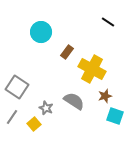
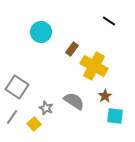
black line: moved 1 px right, 1 px up
brown rectangle: moved 5 px right, 3 px up
yellow cross: moved 2 px right, 3 px up
brown star: rotated 16 degrees counterclockwise
cyan square: rotated 12 degrees counterclockwise
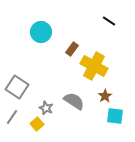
yellow square: moved 3 px right
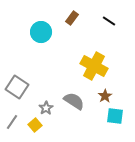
brown rectangle: moved 31 px up
gray star: rotated 16 degrees clockwise
gray line: moved 5 px down
yellow square: moved 2 px left, 1 px down
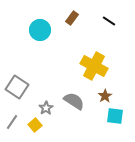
cyan circle: moved 1 px left, 2 px up
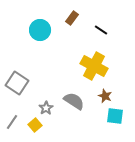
black line: moved 8 px left, 9 px down
gray square: moved 4 px up
brown star: rotated 16 degrees counterclockwise
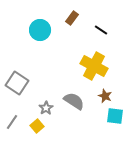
yellow square: moved 2 px right, 1 px down
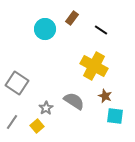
cyan circle: moved 5 px right, 1 px up
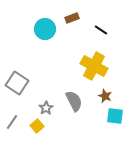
brown rectangle: rotated 32 degrees clockwise
gray semicircle: rotated 30 degrees clockwise
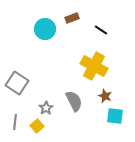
gray line: moved 3 px right; rotated 28 degrees counterclockwise
